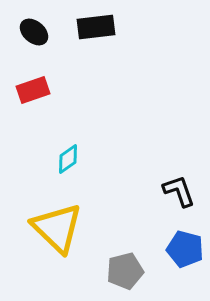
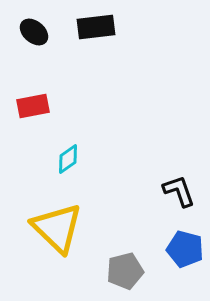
red rectangle: moved 16 px down; rotated 8 degrees clockwise
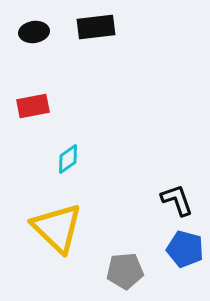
black ellipse: rotated 48 degrees counterclockwise
black L-shape: moved 2 px left, 9 px down
gray pentagon: rotated 9 degrees clockwise
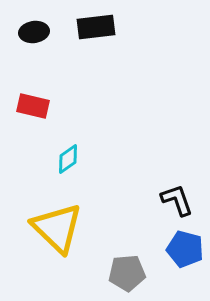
red rectangle: rotated 24 degrees clockwise
gray pentagon: moved 2 px right, 2 px down
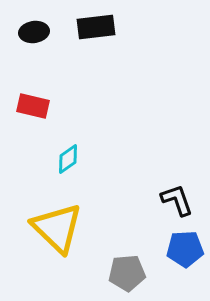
blue pentagon: rotated 18 degrees counterclockwise
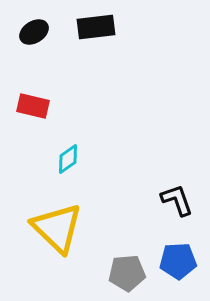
black ellipse: rotated 24 degrees counterclockwise
blue pentagon: moved 7 px left, 12 px down
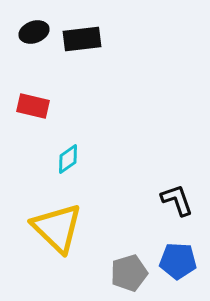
black rectangle: moved 14 px left, 12 px down
black ellipse: rotated 12 degrees clockwise
blue pentagon: rotated 6 degrees clockwise
gray pentagon: moved 2 px right; rotated 12 degrees counterclockwise
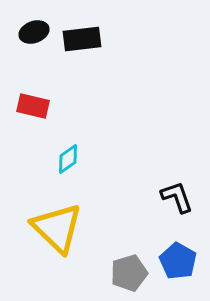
black L-shape: moved 3 px up
blue pentagon: rotated 27 degrees clockwise
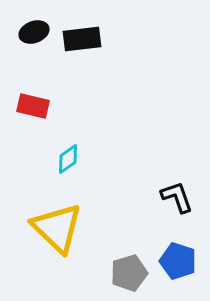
blue pentagon: rotated 12 degrees counterclockwise
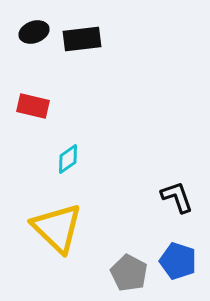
gray pentagon: rotated 27 degrees counterclockwise
